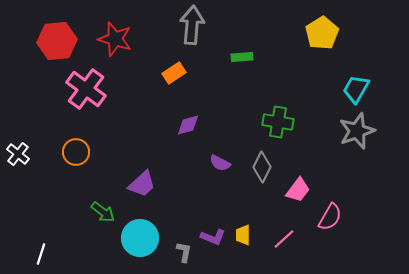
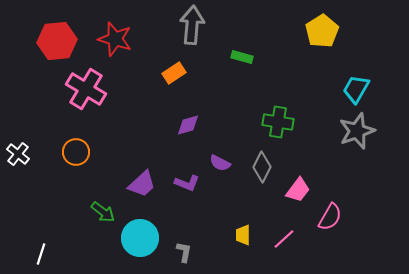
yellow pentagon: moved 2 px up
green rectangle: rotated 20 degrees clockwise
pink cross: rotated 6 degrees counterclockwise
purple L-shape: moved 26 px left, 54 px up
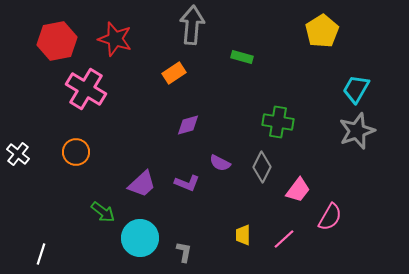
red hexagon: rotated 6 degrees counterclockwise
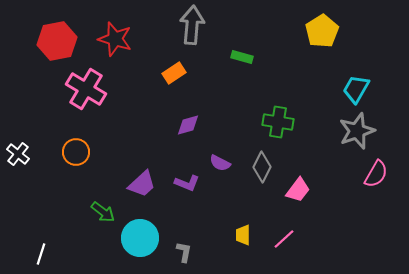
pink semicircle: moved 46 px right, 43 px up
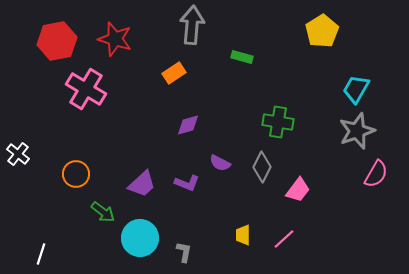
orange circle: moved 22 px down
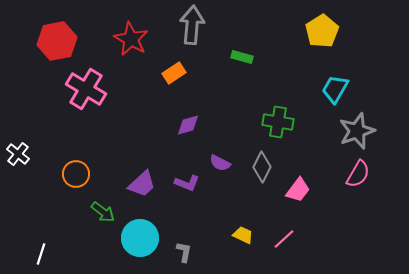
red star: moved 16 px right; rotated 12 degrees clockwise
cyan trapezoid: moved 21 px left
pink semicircle: moved 18 px left
yellow trapezoid: rotated 115 degrees clockwise
